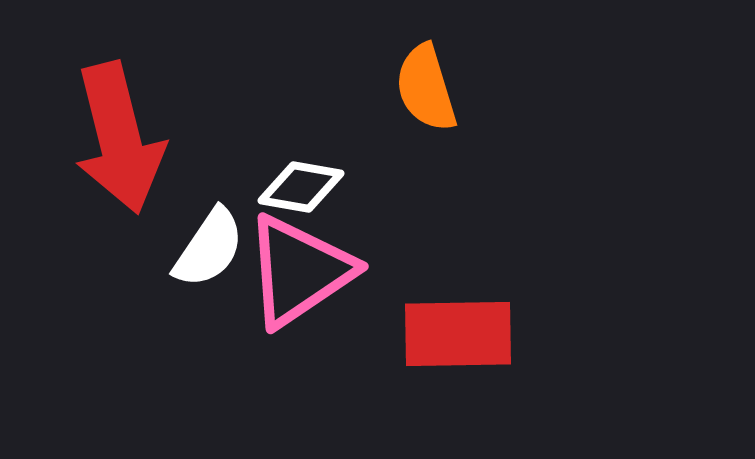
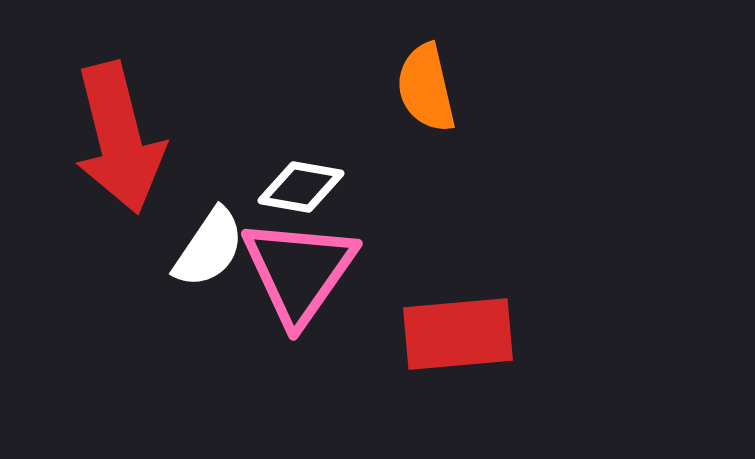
orange semicircle: rotated 4 degrees clockwise
pink triangle: rotated 21 degrees counterclockwise
red rectangle: rotated 4 degrees counterclockwise
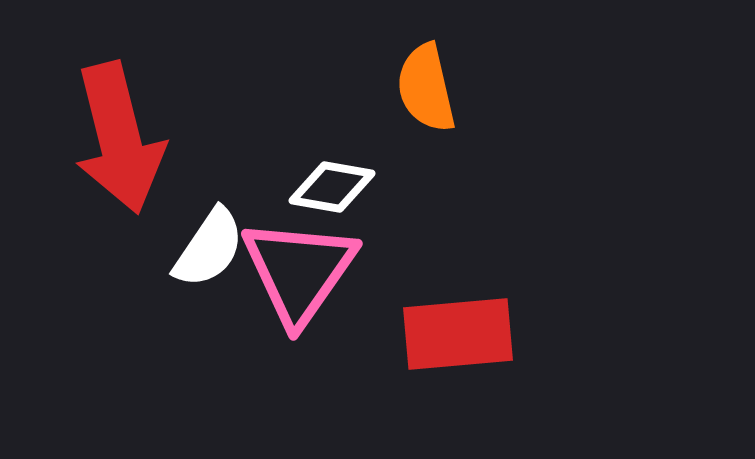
white diamond: moved 31 px right
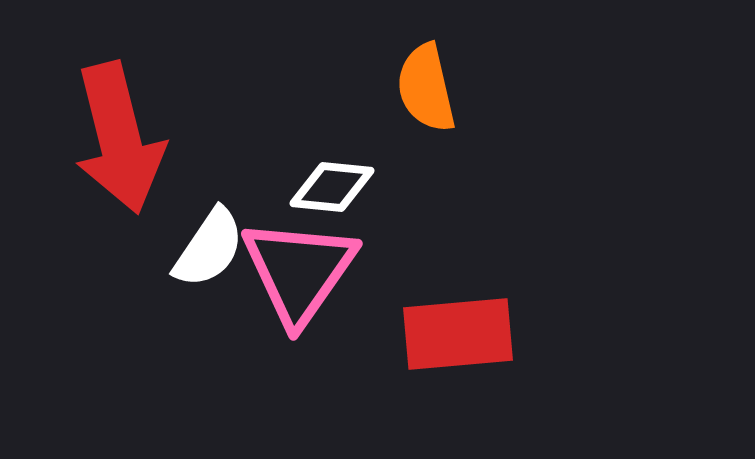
white diamond: rotated 4 degrees counterclockwise
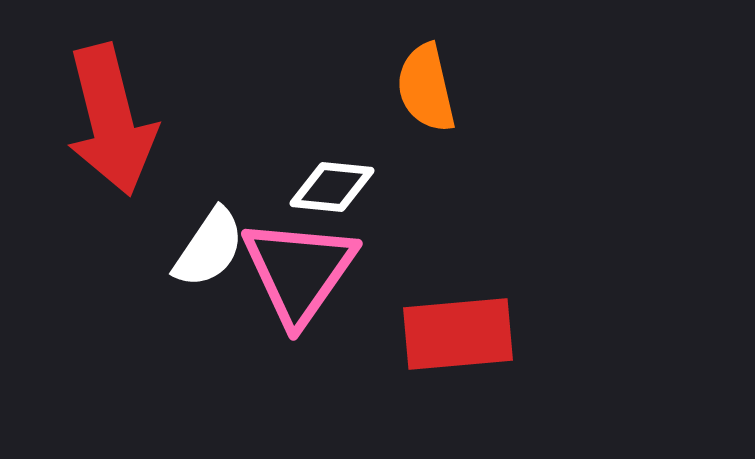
red arrow: moved 8 px left, 18 px up
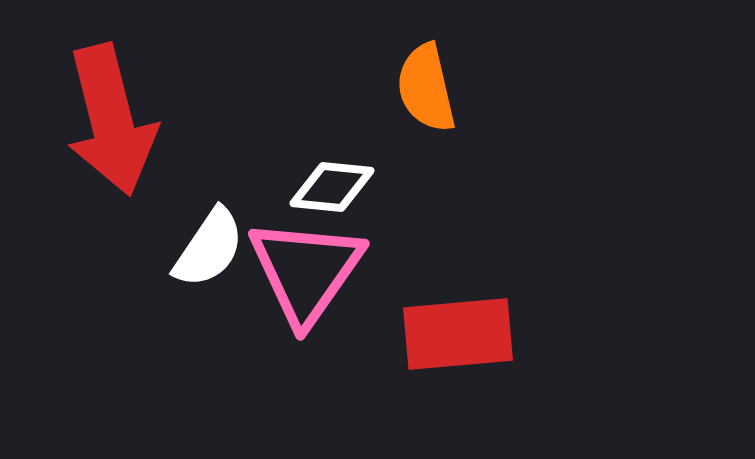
pink triangle: moved 7 px right
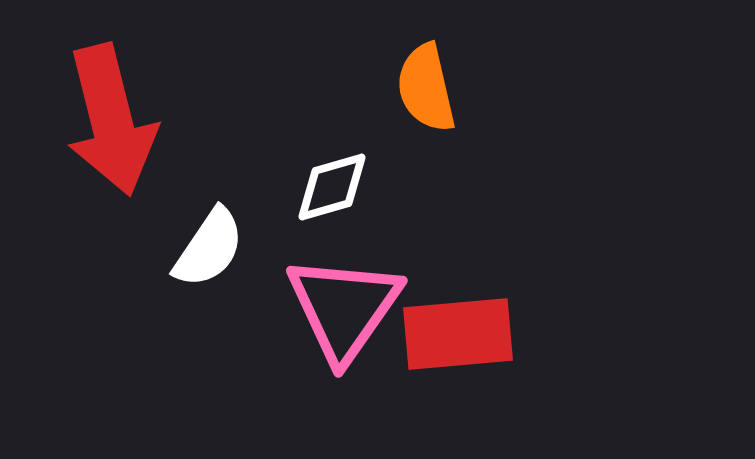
white diamond: rotated 22 degrees counterclockwise
pink triangle: moved 38 px right, 37 px down
